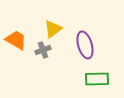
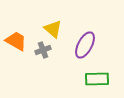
yellow triangle: rotated 42 degrees counterclockwise
orange trapezoid: moved 1 px down
purple ellipse: rotated 44 degrees clockwise
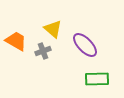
purple ellipse: rotated 72 degrees counterclockwise
gray cross: moved 1 px down
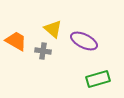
purple ellipse: moved 1 px left, 4 px up; rotated 20 degrees counterclockwise
gray cross: rotated 28 degrees clockwise
green rectangle: moved 1 px right; rotated 15 degrees counterclockwise
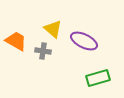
green rectangle: moved 1 px up
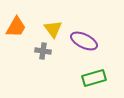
yellow triangle: rotated 12 degrees clockwise
orange trapezoid: moved 14 px up; rotated 90 degrees clockwise
green rectangle: moved 4 px left
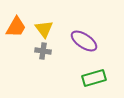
yellow triangle: moved 9 px left
purple ellipse: rotated 8 degrees clockwise
